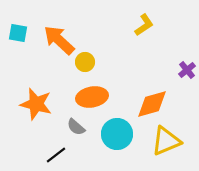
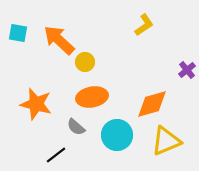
cyan circle: moved 1 px down
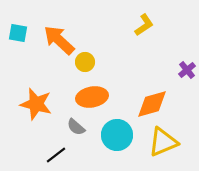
yellow triangle: moved 3 px left, 1 px down
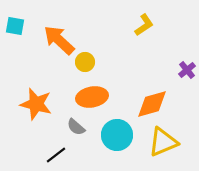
cyan square: moved 3 px left, 7 px up
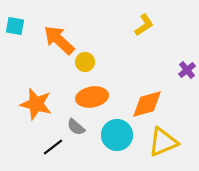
orange diamond: moved 5 px left
black line: moved 3 px left, 8 px up
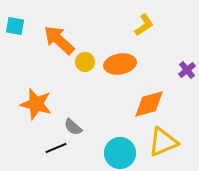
orange ellipse: moved 28 px right, 33 px up
orange diamond: moved 2 px right
gray semicircle: moved 3 px left
cyan circle: moved 3 px right, 18 px down
black line: moved 3 px right, 1 px down; rotated 15 degrees clockwise
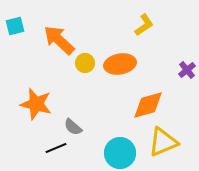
cyan square: rotated 24 degrees counterclockwise
yellow circle: moved 1 px down
orange diamond: moved 1 px left, 1 px down
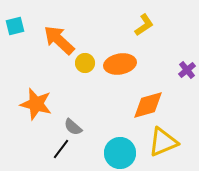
black line: moved 5 px right, 1 px down; rotated 30 degrees counterclockwise
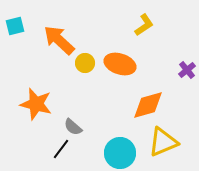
orange ellipse: rotated 28 degrees clockwise
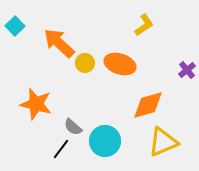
cyan square: rotated 30 degrees counterclockwise
orange arrow: moved 3 px down
cyan circle: moved 15 px left, 12 px up
